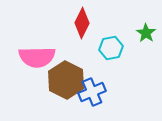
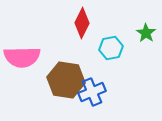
pink semicircle: moved 15 px left
brown hexagon: rotated 18 degrees counterclockwise
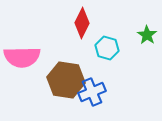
green star: moved 1 px right, 2 px down
cyan hexagon: moved 4 px left; rotated 25 degrees clockwise
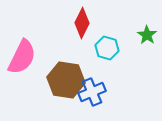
pink semicircle: rotated 63 degrees counterclockwise
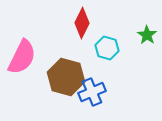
brown hexagon: moved 3 px up; rotated 6 degrees clockwise
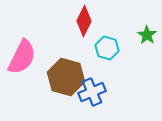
red diamond: moved 2 px right, 2 px up
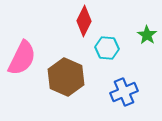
cyan hexagon: rotated 10 degrees counterclockwise
pink semicircle: moved 1 px down
brown hexagon: rotated 9 degrees clockwise
blue cross: moved 32 px right
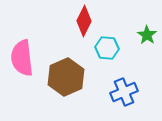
pink semicircle: rotated 147 degrees clockwise
brown hexagon: rotated 12 degrees clockwise
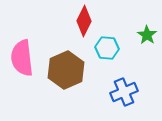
brown hexagon: moved 7 px up
